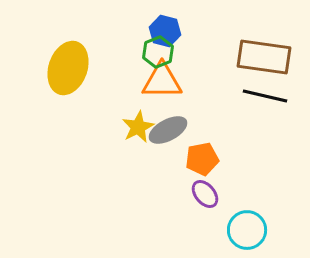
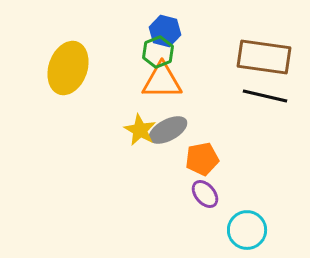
yellow star: moved 2 px right, 3 px down; rotated 16 degrees counterclockwise
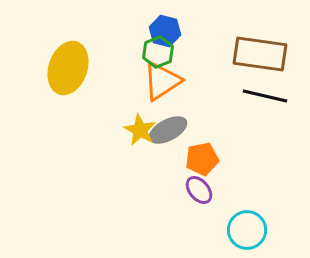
brown rectangle: moved 4 px left, 3 px up
orange triangle: rotated 33 degrees counterclockwise
purple ellipse: moved 6 px left, 4 px up
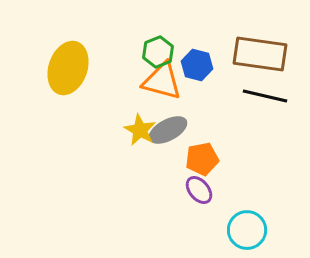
blue hexagon: moved 32 px right, 34 px down
orange triangle: rotated 48 degrees clockwise
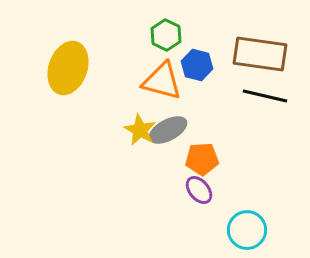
green hexagon: moved 8 px right, 17 px up; rotated 12 degrees counterclockwise
orange pentagon: rotated 8 degrees clockwise
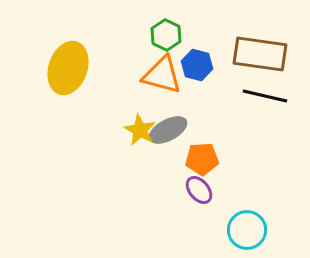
orange triangle: moved 6 px up
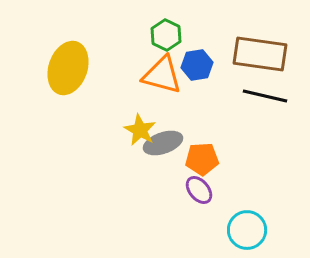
blue hexagon: rotated 24 degrees counterclockwise
gray ellipse: moved 5 px left, 13 px down; rotated 9 degrees clockwise
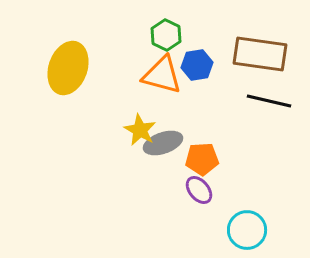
black line: moved 4 px right, 5 px down
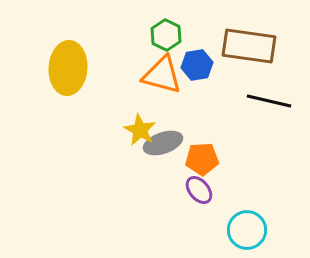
brown rectangle: moved 11 px left, 8 px up
yellow ellipse: rotated 15 degrees counterclockwise
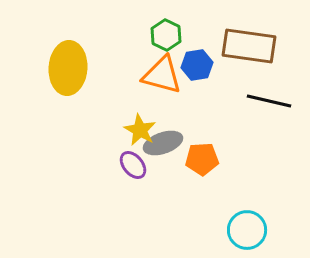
purple ellipse: moved 66 px left, 25 px up
